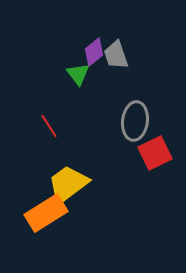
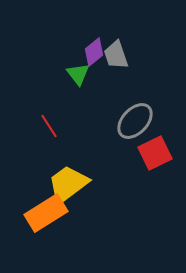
gray ellipse: rotated 36 degrees clockwise
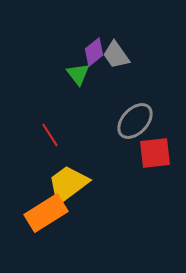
gray trapezoid: rotated 16 degrees counterclockwise
red line: moved 1 px right, 9 px down
red square: rotated 20 degrees clockwise
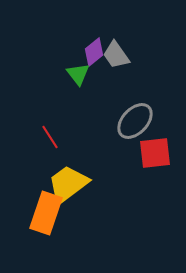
red line: moved 2 px down
orange rectangle: rotated 39 degrees counterclockwise
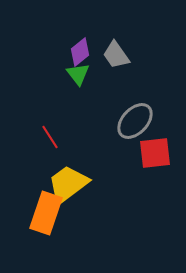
purple diamond: moved 14 px left
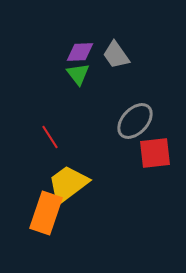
purple diamond: rotated 36 degrees clockwise
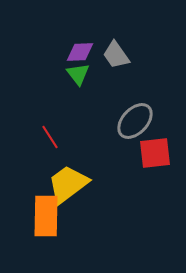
orange rectangle: moved 3 px down; rotated 18 degrees counterclockwise
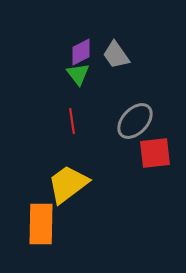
purple diamond: moved 1 px right; rotated 24 degrees counterclockwise
red line: moved 22 px right, 16 px up; rotated 25 degrees clockwise
orange rectangle: moved 5 px left, 8 px down
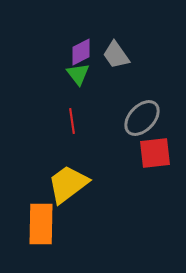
gray ellipse: moved 7 px right, 3 px up
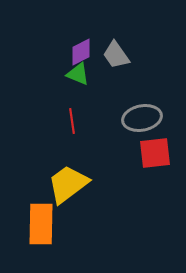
green triangle: rotated 30 degrees counterclockwise
gray ellipse: rotated 36 degrees clockwise
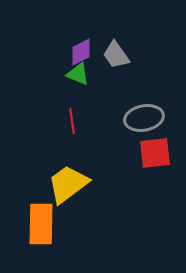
gray ellipse: moved 2 px right
